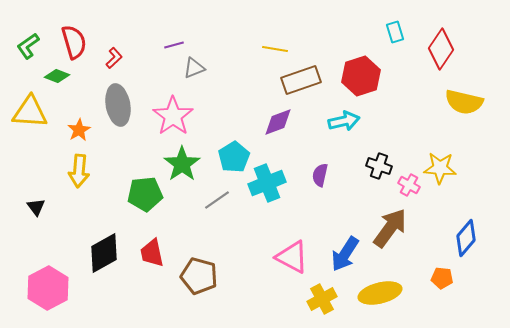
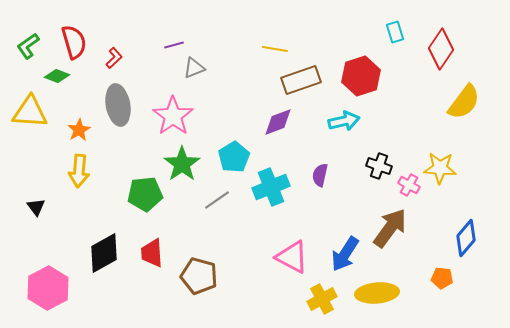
yellow semicircle: rotated 66 degrees counterclockwise
cyan cross: moved 4 px right, 4 px down
red trapezoid: rotated 8 degrees clockwise
yellow ellipse: moved 3 px left; rotated 9 degrees clockwise
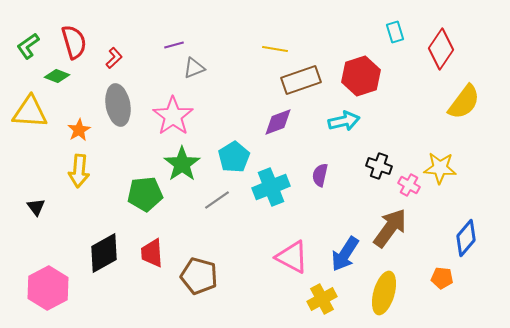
yellow ellipse: moved 7 px right; rotated 69 degrees counterclockwise
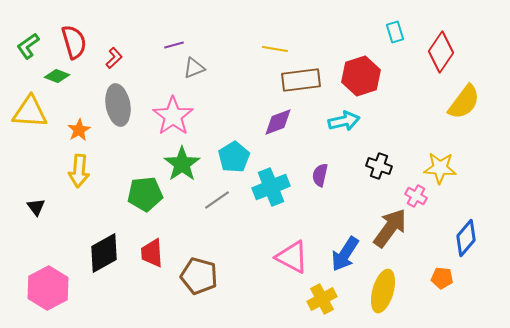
red diamond: moved 3 px down
brown rectangle: rotated 12 degrees clockwise
pink cross: moved 7 px right, 11 px down
yellow ellipse: moved 1 px left, 2 px up
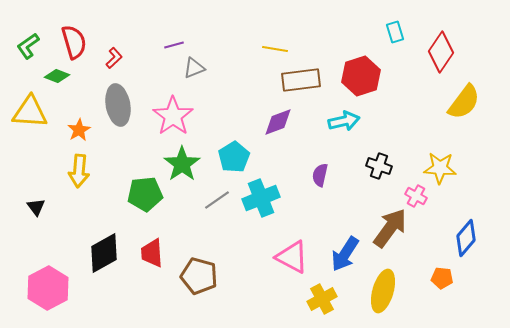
cyan cross: moved 10 px left, 11 px down
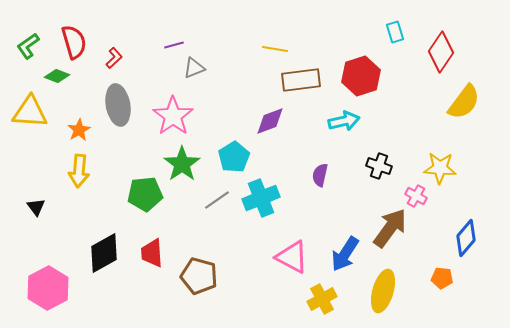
purple diamond: moved 8 px left, 1 px up
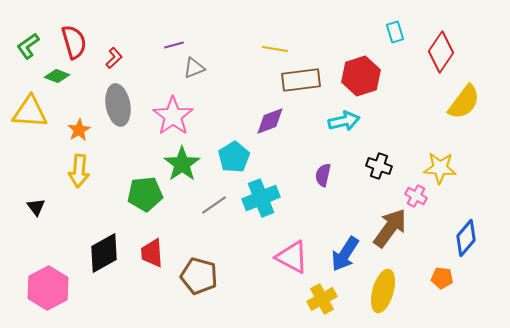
purple semicircle: moved 3 px right
gray line: moved 3 px left, 5 px down
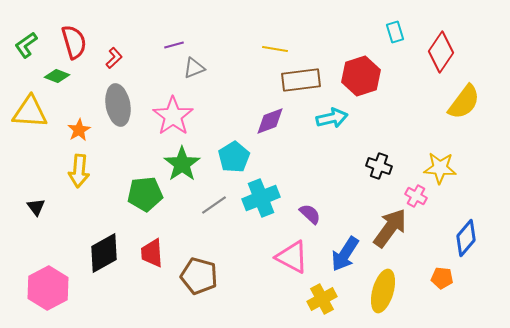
green L-shape: moved 2 px left, 1 px up
cyan arrow: moved 12 px left, 3 px up
purple semicircle: moved 13 px left, 39 px down; rotated 120 degrees clockwise
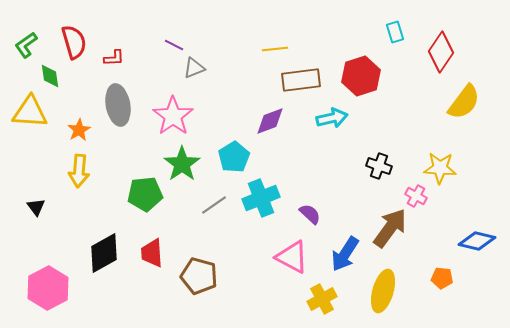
purple line: rotated 42 degrees clockwise
yellow line: rotated 15 degrees counterclockwise
red L-shape: rotated 40 degrees clockwise
green diamond: moved 7 px left; rotated 60 degrees clockwise
blue diamond: moved 11 px right, 3 px down; rotated 63 degrees clockwise
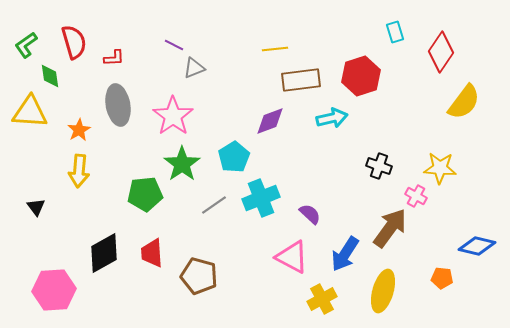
blue diamond: moved 5 px down
pink hexagon: moved 6 px right, 2 px down; rotated 24 degrees clockwise
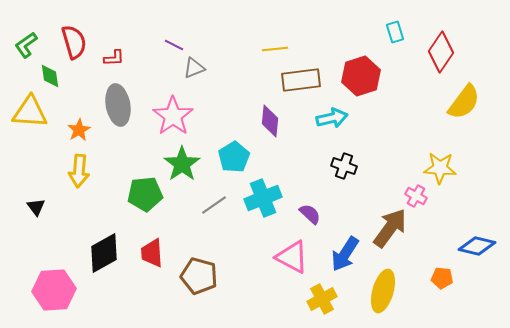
purple diamond: rotated 64 degrees counterclockwise
black cross: moved 35 px left
cyan cross: moved 2 px right
